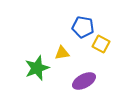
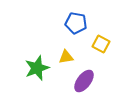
blue pentagon: moved 7 px left, 4 px up
yellow triangle: moved 4 px right, 4 px down
purple ellipse: rotated 25 degrees counterclockwise
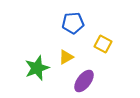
blue pentagon: moved 3 px left; rotated 15 degrees counterclockwise
yellow square: moved 2 px right
yellow triangle: rotated 21 degrees counterclockwise
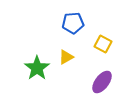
green star: rotated 15 degrees counterclockwise
purple ellipse: moved 18 px right, 1 px down
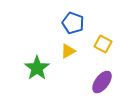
blue pentagon: rotated 25 degrees clockwise
yellow triangle: moved 2 px right, 6 px up
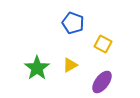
yellow triangle: moved 2 px right, 14 px down
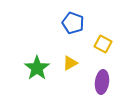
yellow triangle: moved 2 px up
purple ellipse: rotated 30 degrees counterclockwise
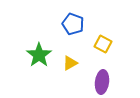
blue pentagon: moved 1 px down
green star: moved 2 px right, 13 px up
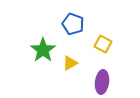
green star: moved 4 px right, 5 px up
